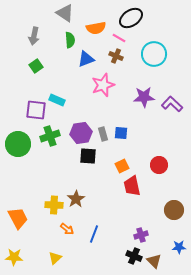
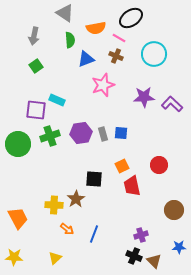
black square: moved 6 px right, 23 px down
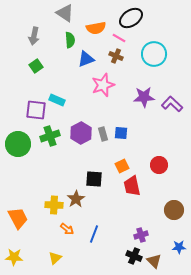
purple hexagon: rotated 20 degrees counterclockwise
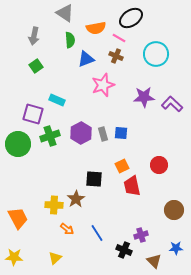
cyan circle: moved 2 px right
purple square: moved 3 px left, 4 px down; rotated 10 degrees clockwise
blue line: moved 3 px right, 1 px up; rotated 54 degrees counterclockwise
blue star: moved 3 px left, 1 px down
black cross: moved 10 px left, 6 px up
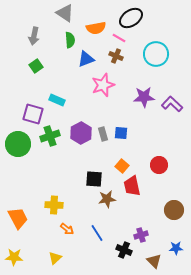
orange square: rotated 24 degrees counterclockwise
brown star: moved 31 px right; rotated 24 degrees clockwise
